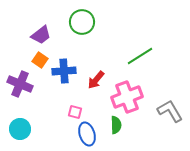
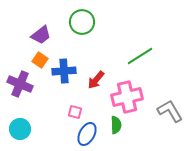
pink cross: rotated 8 degrees clockwise
blue ellipse: rotated 45 degrees clockwise
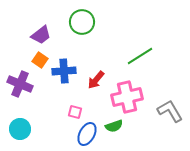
green semicircle: moved 2 px left, 1 px down; rotated 72 degrees clockwise
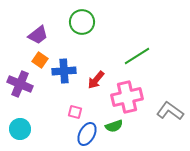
purple trapezoid: moved 3 px left
green line: moved 3 px left
gray L-shape: rotated 24 degrees counterclockwise
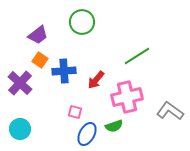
purple cross: moved 1 px up; rotated 20 degrees clockwise
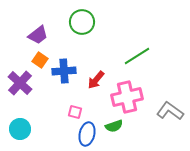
blue ellipse: rotated 15 degrees counterclockwise
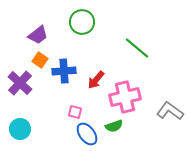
green line: moved 8 px up; rotated 72 degrees clockwise
pink cross: moved 2 px left
blue ellipse: rotated 50 degrees counterclockwise
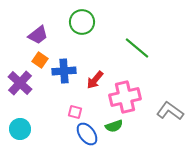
red arrow: moved 1 px left
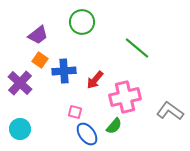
green semicircle: rotated 30 degrees counterclockwise
